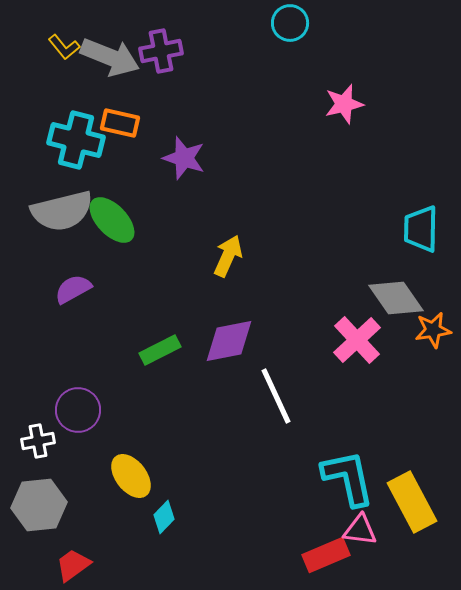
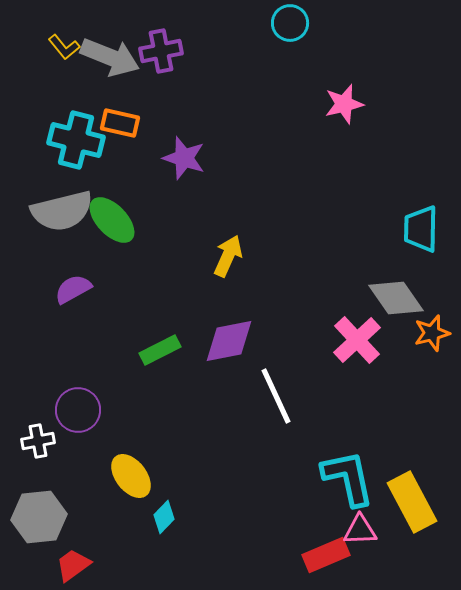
orange star: moved 1 px left, 3 px down; rotated 6 degrees counterclockwise
gray hexagon: moved 12 px down
pink triangle: rotated 9 degrees counterclockwise
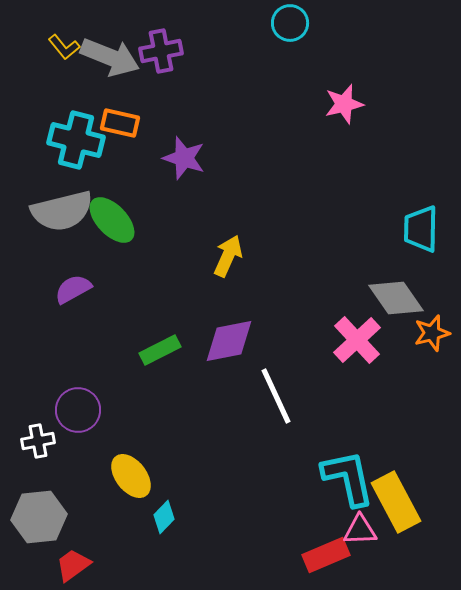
yellow rectangle: moved 16 px left
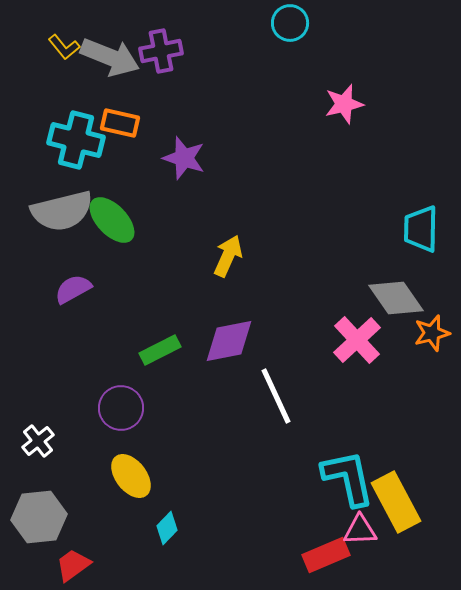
purple circle: moved 43 px right, 2 px up
white cross: rotated 28 degrees counterclockwise
cyan diamond: moved 3 px right, 11 px down
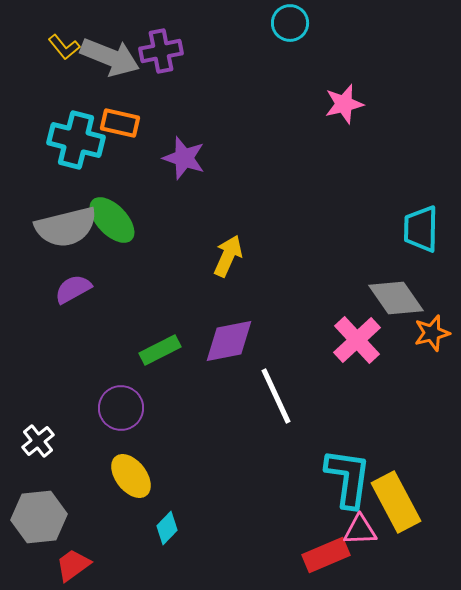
gray semicircle: moved 4 px right, 16 px down
cyan L-shape: rotated 20 degrees clockwise
